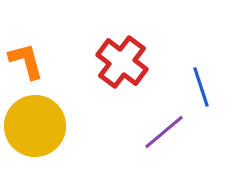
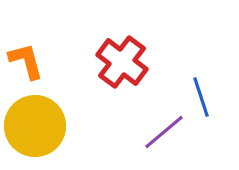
blue line: moved 10 px down
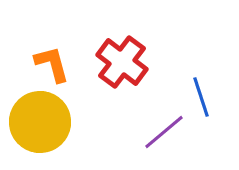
orange L-shape: moved 26 px right, 3 px down
yellow circle: moved 5 px right, 4 px up
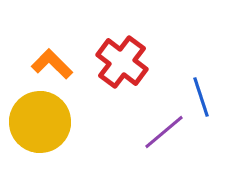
orange L-shape: rotated 30 degrees counterclockwise
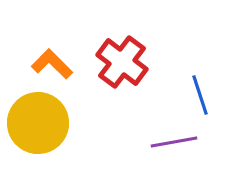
blue line: moved 1 px left, 2 px up
yellow circle: moved 2 px left, 1 px down
purple line: moved 10 px right, 10 px down; rotated 30 degrees clockwise
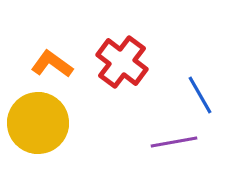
orange L-shape: rotated 9 degrees counterclockwise
blue line: rotated 12 degrees counterclockwise
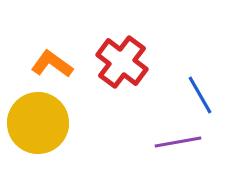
purple line: moved 4 px right
